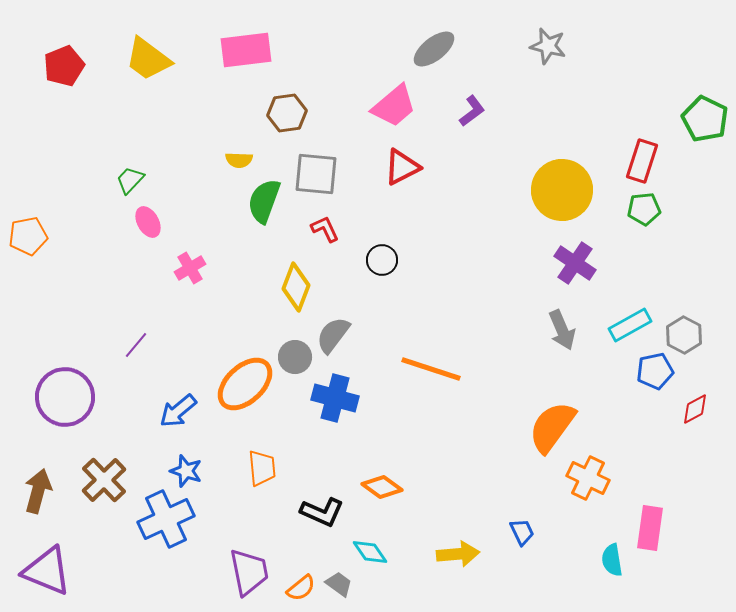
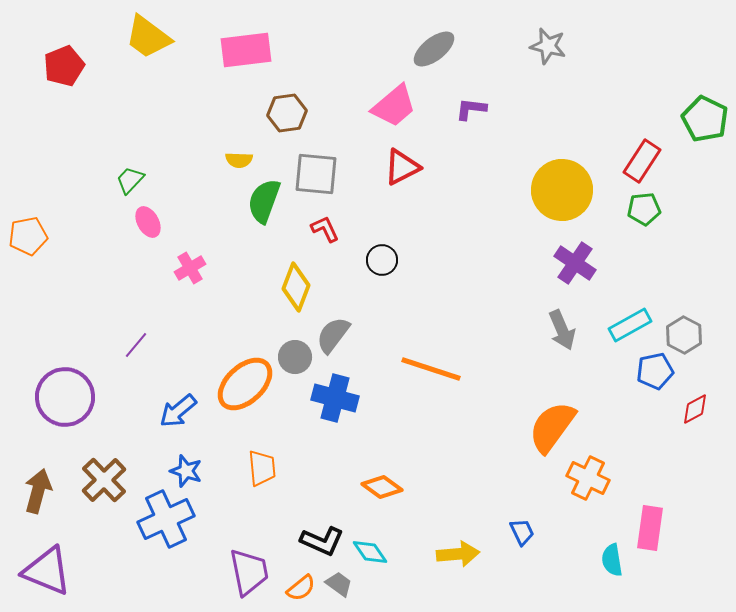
yellow trapezoid at (148, 59): moved 22 px up
purple L-shape at (472, 111): moved 1 px left, 2 px up; rotated 136 degrees counterclockwise
red rectangle at (642, 161): rotated 15 degrees clockwise
black L-shape at (322, 512): moved 29 px down
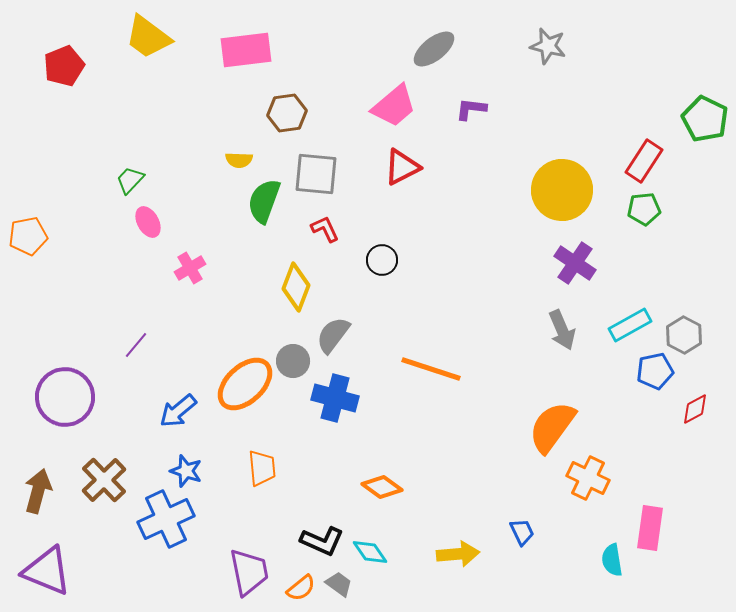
red rectangle at (642, 161): moved 2 px right
gray circle at (295, 357): moved 2 px left, 4 px down
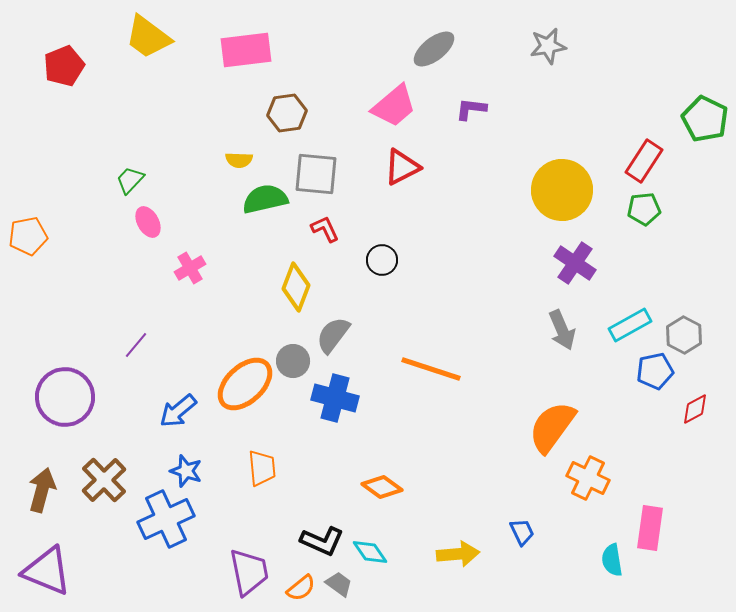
gray star at (548, 46): rotated 24 degrees counterclockwise
green semicircle at (264, 201): moved 1 px right, 2 px up; rotated 57 degrees clockwise
brown arrow at (38, 491): moved 4 px right, 1 px up
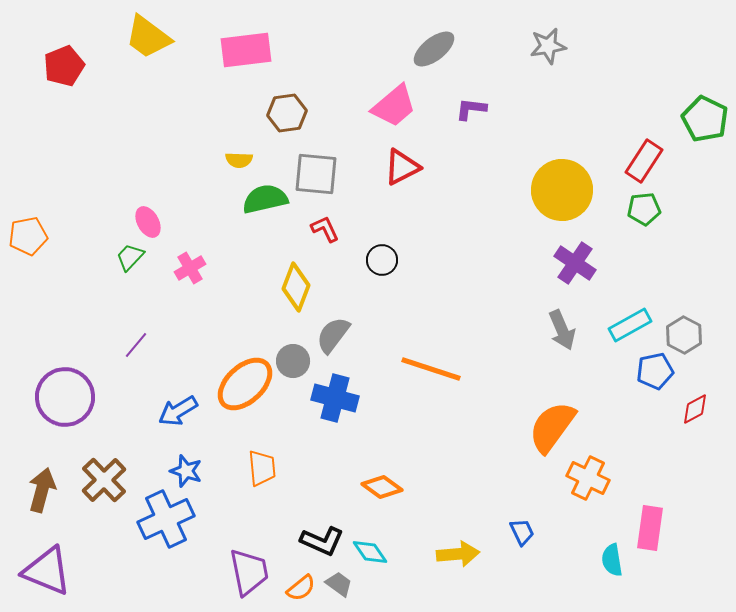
green trapezoid at (130, 180): moved 77 px down
blue arrow at (178, 411): rotated 9 degrees clockwise
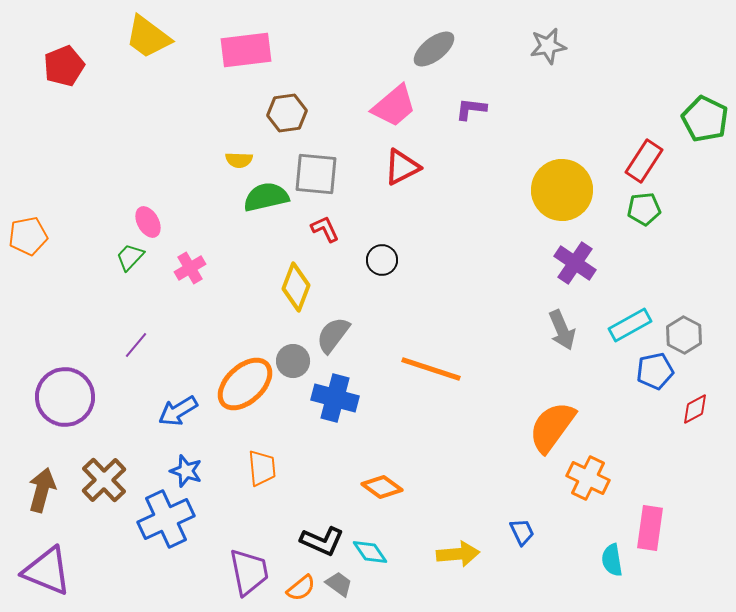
green semicircle at (265, 199): moved 1 px right, 2 px up
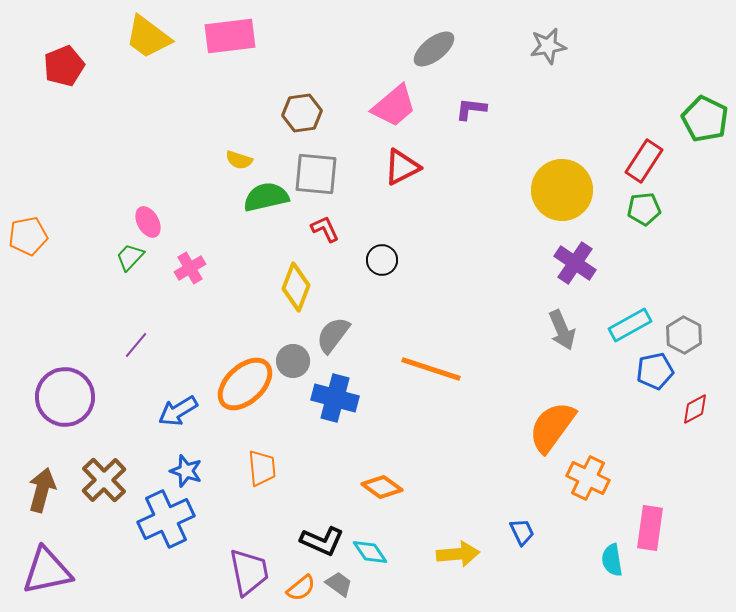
pink rectangle at (246, 50): moved 16 px left, 14 px up
brown hexagon at (287, 113): moved 15 px right
yellow semicircle at (239, 160): rotated 16 degrees clockwise
purple triangle at (47, 571): rotated 34 degrees counterclockwise
